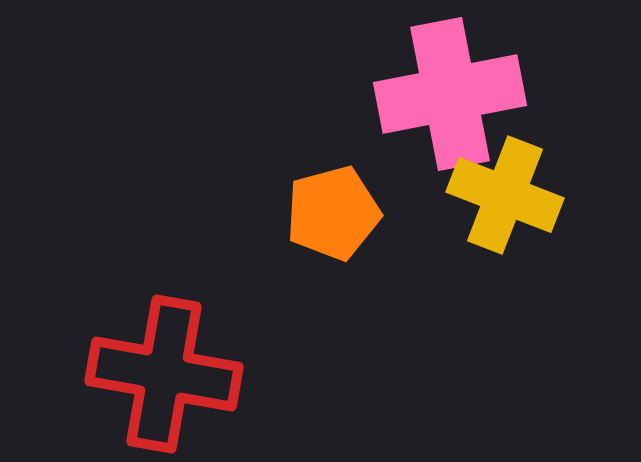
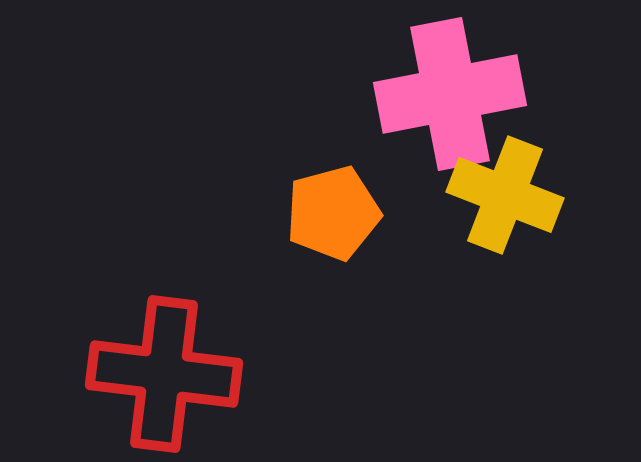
red cross: rotated 3 degrees counterclockwise
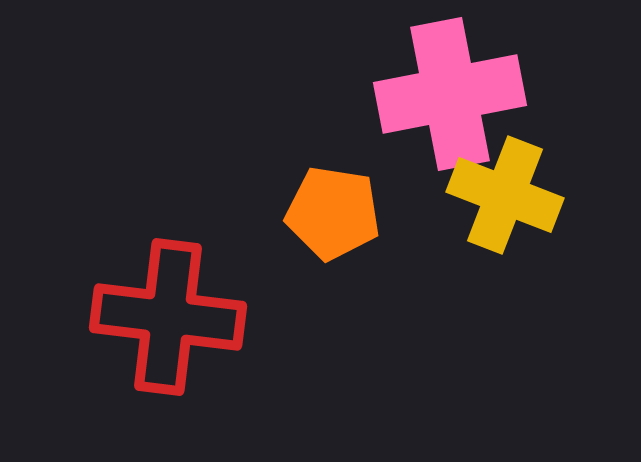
orange pentagon: rotated 24 degrees clockwise
red cross: moved 4 px right, 57 px up
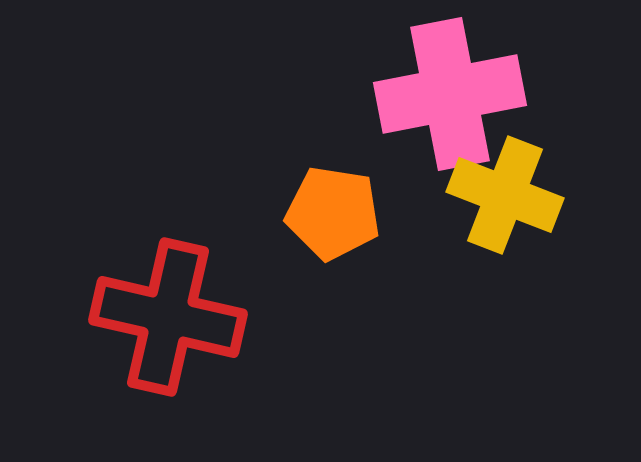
red cross: rotated 6 degrees clockwise
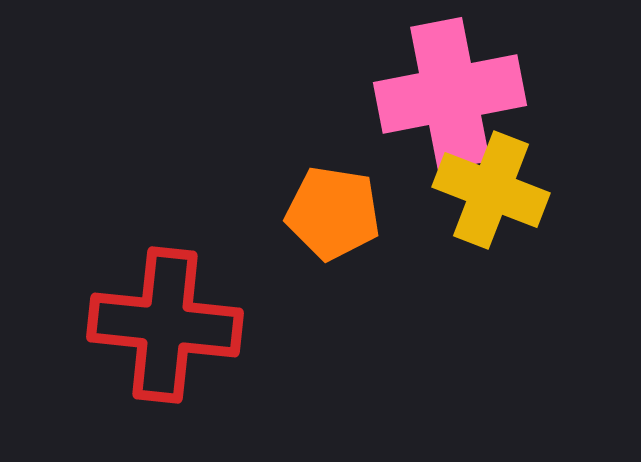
yellow cross: moved 14 px left, 5 px up
red cross: moved 3 px left, 8 px down; rotated 7 degrees counterclockwise
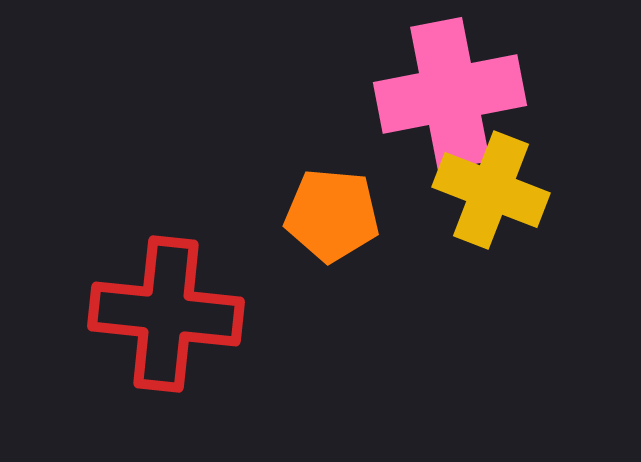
orange pentagon: moved 1 px left, 2 px down; rotated 4 degrees counterclockwise
red cross: moved 1 px right, 11 px up
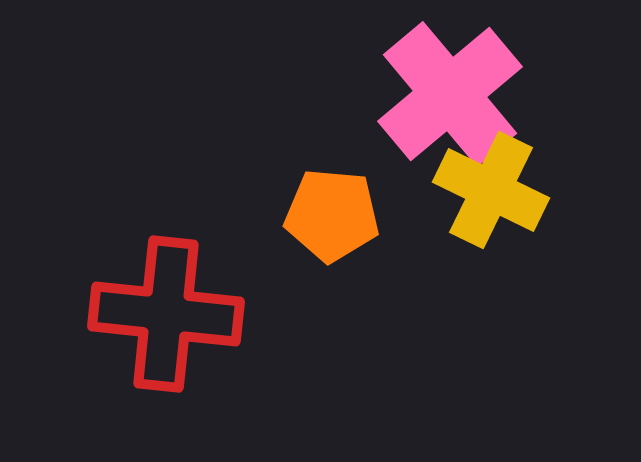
pink cross: rotated 29 degrees counterclockwise
yellow cross: rotated 5 degrees clockwise
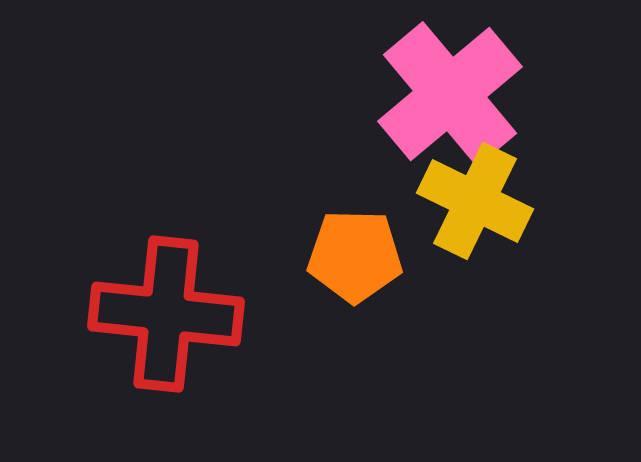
yellow cross: moved 16 px left, 11 px down
orange pentagon: moved 23 px right, 41 px down; rotated 4 degrees counterclockwise
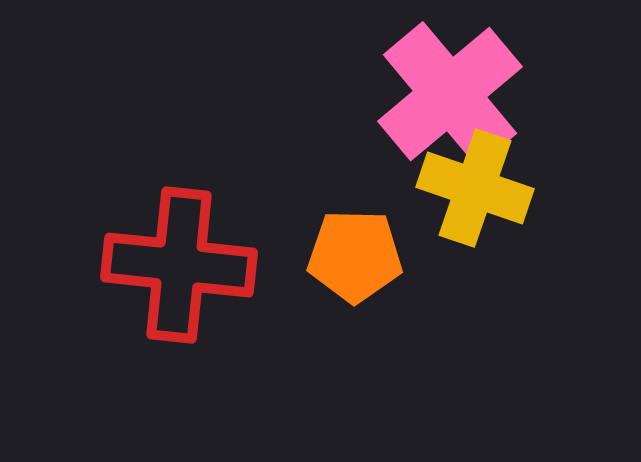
yellow cross: moved 13 px up; rotated 7 degrees counterclockwise
red cross: moved 13 px right, 49 px up
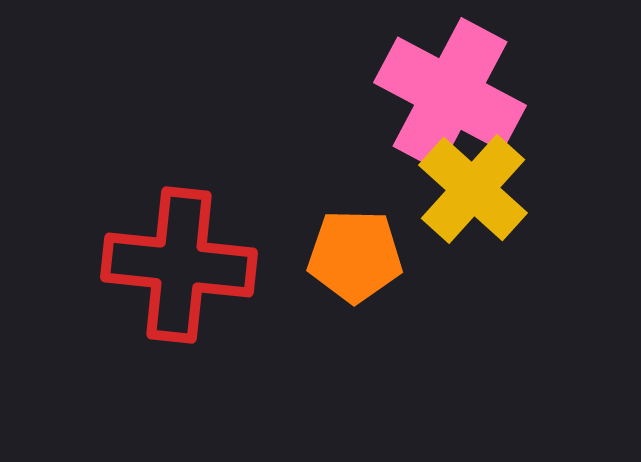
pink cross: rotated 22 degrees counterclockwise
yellow cross: moved 2 px left, 1 px down; rotated 23 degrees clockwise
